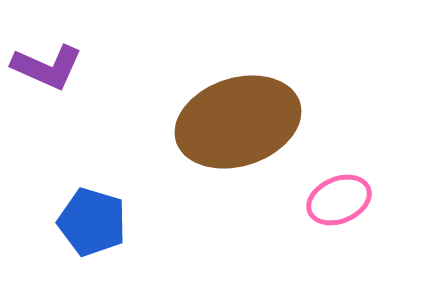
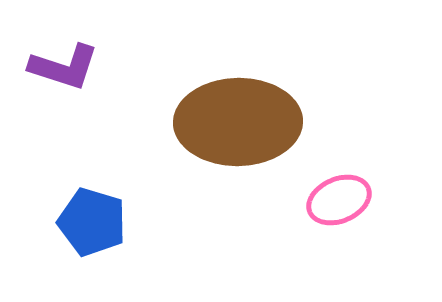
purple L-shape: moved 17 px right; rotated 6 degrees counterclockwise
brown ellipse: rotated 17 degrees clockwise
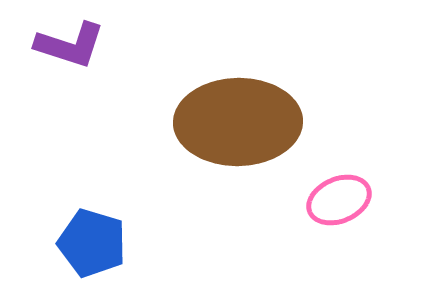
purple L-shape: moved 6 px right, 22 px up
blue pentagon: moved 21 px down
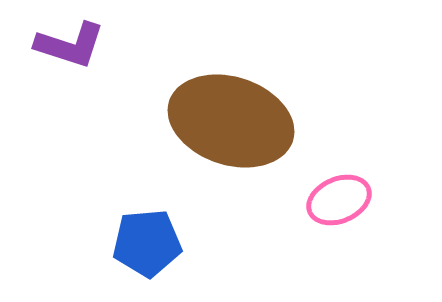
brown ellipse: moved 7 px left, 1 px up; rotated 19 degrees clockwise
blue pentagon: moved 55 px right; rotated 22 degrees counterclockwise
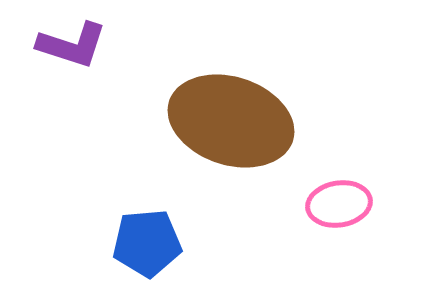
purple L-shape: moved 2 px right
pink ellipse: moved 4 px down; rotated 14 degrees clockwise
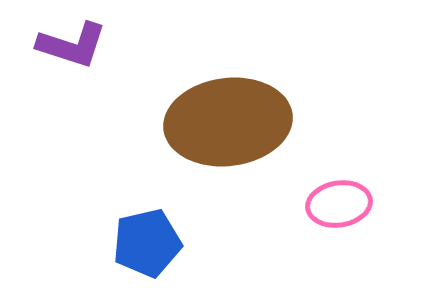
brown ellipse: moved 3 px left, 1 px down; rotated 25 degrees counterclockwise
blue pentagon: rotated 8 degrees counterclockwise
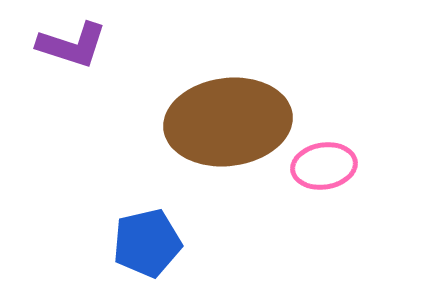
pink ellipse: moved 15 px left, 38 px up
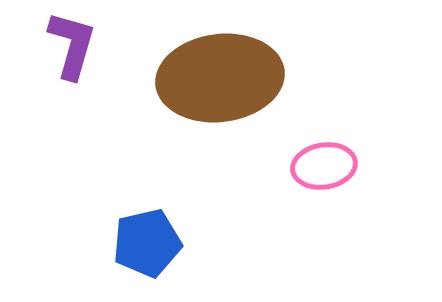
purple L-shape: rotated 92 degrees counterclockwise
brown ellipse: moved 8 px left, 44 px up
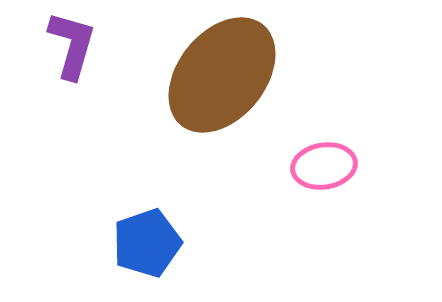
brown ellipse: moved 2 px right, 3 px up; rotated 44 degrees counterclockwise
blue pentagon: rotated 6 degrees counterclockwise
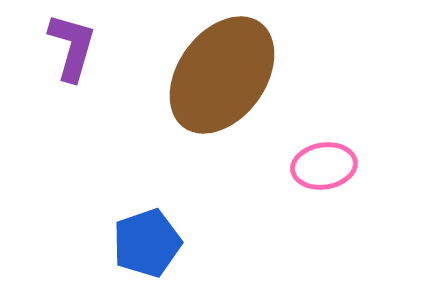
purple L-shape: moved 2 px down
brown ellipse: rotated 3 degrees counterclockwise
